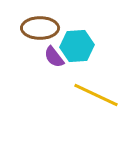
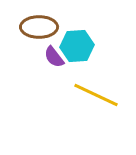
brown ellipse: moved 1 px left, 1 px up
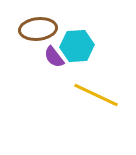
brown ellipse: moved 1 px left, 2 px down; rotated 6 degrees counterclockwise
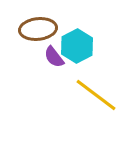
cyan hexagon: rotated 24 degrees counterclockwise
yellow line: rotated 12 degrees clockwise
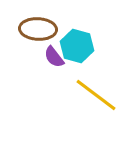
brown ellipse: rotated 9 degrees clockwise
cyan hexagon: rotated 16 degrees counterclockwise
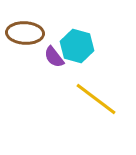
brown ellipse: moved 13 px left, 4 px down
yellow line: moved 4 px down
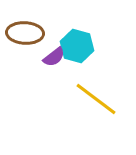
purple semicircle: rotated 90 degrees counterclockwise
